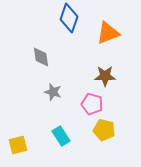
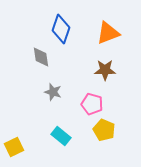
blue diamond: moved 8 px left, 11 px down
brown star: moved 6 px up
yellow pentagon: rotated 10 degrees clockwise
cyan rectangle: rotated 18 degrees counterclockwise
yellow square: moved 4 px left, 2 px down; rotated 12 degrees counterclockwise
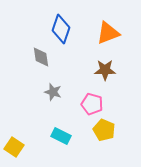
cyan rectangle: rotated 12 degrees counterclockwise
yellow square: rotated 30 degrees counterclockwise
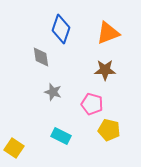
yellow pentagon: moved 5 px right; rotated 10 degrees counterclockwise
yellow square: moved 1 px down
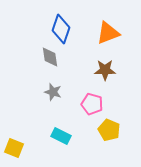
gray diamond: moved 9 px right
yellow pentagon: rotated 10 degrees clockwise
yellow square: rotated 12 degrees counterclockwise
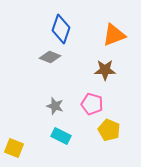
orange triangle: moved 6 px right, 2 px down
gray diamond: rotated 60 degrees counterclockwise
gray star: moved 2 px right, 14 px down
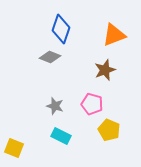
brown star: rotated 20 degrees counterclockwise
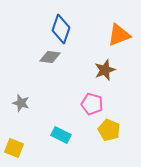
orange triangle: moved 5 px right
gray diamond: rotated 15 degrees counterclockwise
gray star: moved 34 px left, 3 px up
cyan rectangle: moved 1 px up
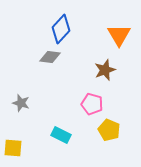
blue diamond: rotated 24 degrees clockwise
orange triangle: rotated 40 degrees counterclockwise
yellow square: moved 1 px left; rotated 18 degrees counterclockwise
